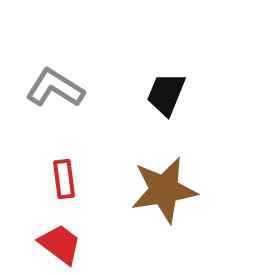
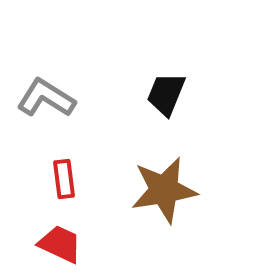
gray L-shape: moved 9 px left, 10 px down
red trapezoid: rotated 12 degrees counterclockwise
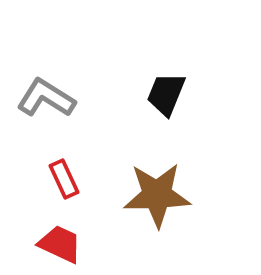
red rectangle: rotated 18 degrees counterclockwise
brown star: moved 7 px left, 5 px down; rotated 8 degrees clockwise
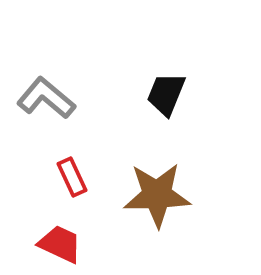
gray L-shape: rotated 8 degrees clockwise
red rectangle: moved 8 px right, 2 px up
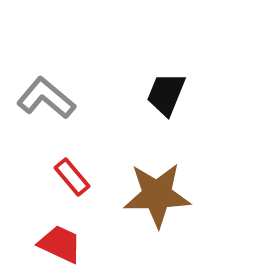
red rectangle: rotated 15 degrees counterclockwise
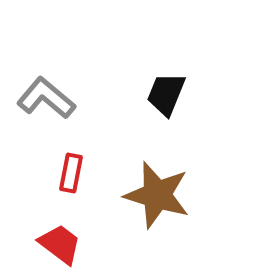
red rectangle: moved 1 px left, 4 px up; rotated 51 degrees clockwise
brown star: rotated 18 degrees clockwise
red trapezoid: rotated 12 degrees clockwise
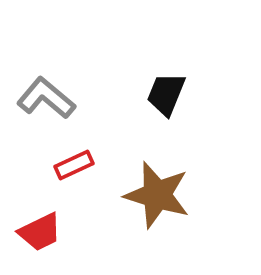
red rectangle: moved 3 px right, 8 px up; rotated 54 degrees clockwise
red trapezoid: moved 20 px left, 12 px up; rotated 117 degrees clockwise
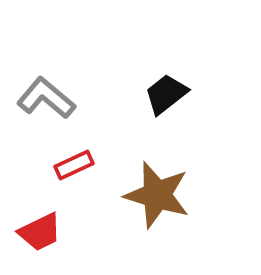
black trapezoid: rotated 30 degrees clockwise
